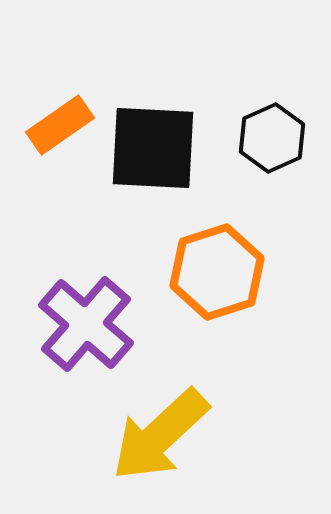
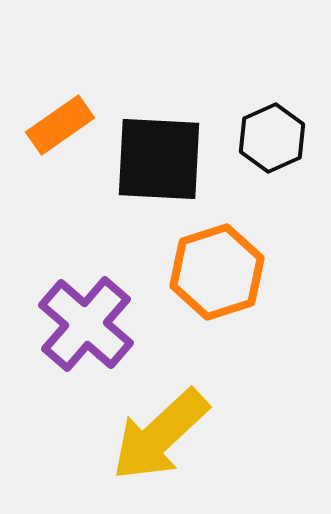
black square: moved 6 px right, 11 px down
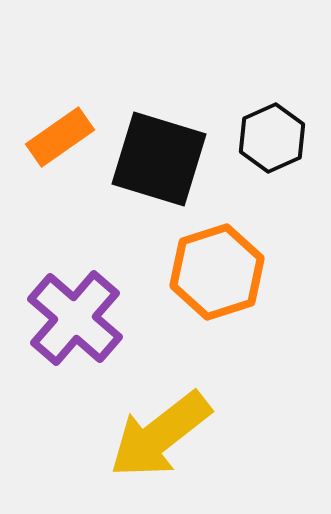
orange rectangle: moved 12 px down
black square: rotated 14 degrees clockwise
purple cross: moved 11 px left, 6 px up
yellow arrow: rotated 5 degrees clockwise
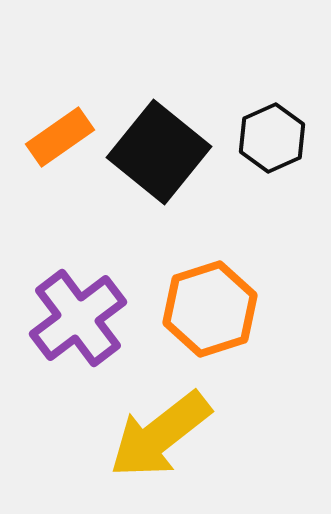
black square: moved 7 px up; rotated 22 degrees clockwise
orange hexagon: moved 7 px left, 37 px down
purple cross: moved 3 px right; rotated 12 degrees clockwise
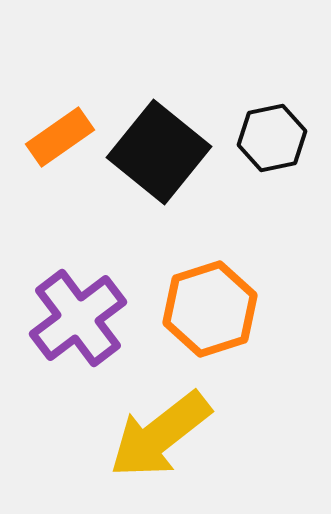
black hexagon: rotated 12 degrees clockwise
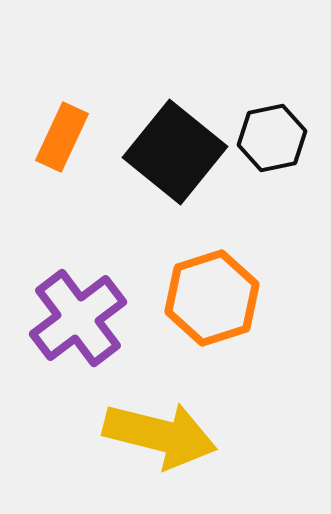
orange rectangle: moved 2 px right; rotated 30 degrees counterclockwise
black square: moved 16 px right
orange hexagon: moved 2 px right, 11 px up
yellow arrow: rotated 128 degrees counterclockwise
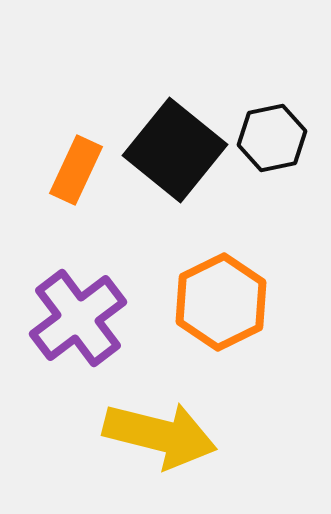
orange rectangle: moved 14 px right, 33 px down
black square: moved 2 px up
orange hexagon: moved 9 px right, 4 px down; rotated 8 degrees counterclockwise
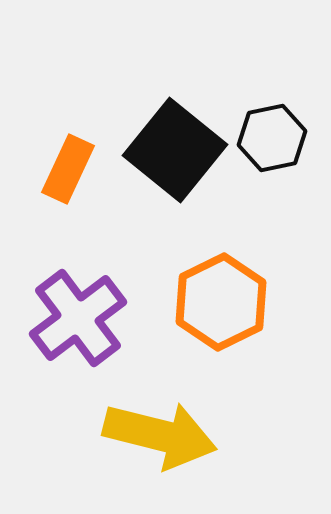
orange rectangle: moved 8 px left, 1 px up
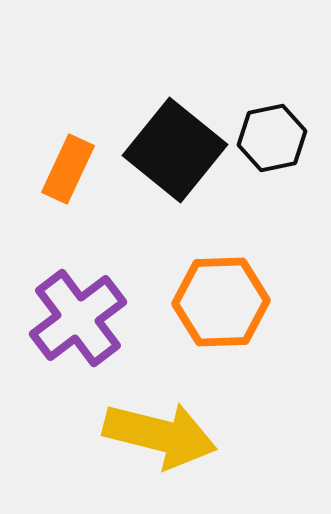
orange hexagon: rotated 24 degrees clockwise
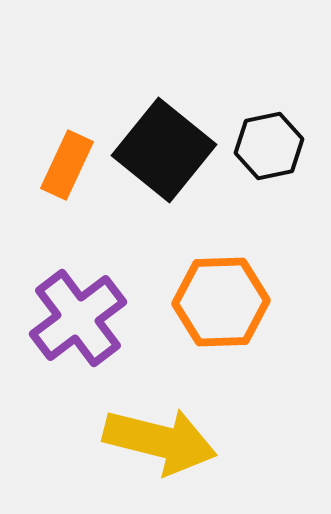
black hexagon: moved 3 px left, 8 px down
black square: moved 11 px left
orange rectangle: moved 1 px left, 4 px up
yellow arrow: moved 6 px down
